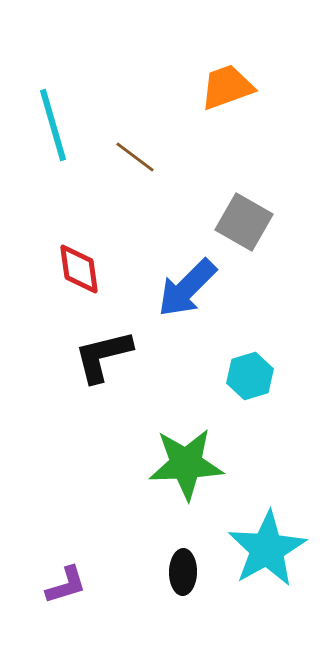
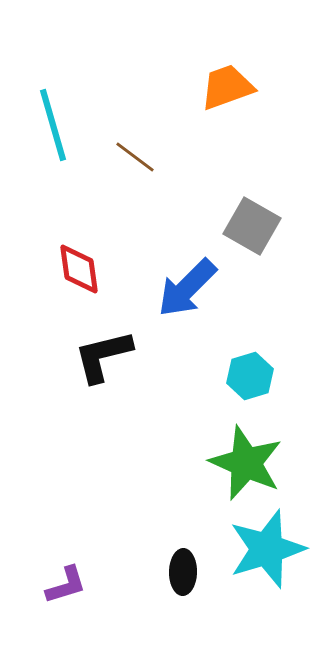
gray square: moved 8 px right, 4 px down
green star: moved 60 px right, 1 px up; rotated 26 degrees clockwise
cyan star: rotated 12 degrees clockwise
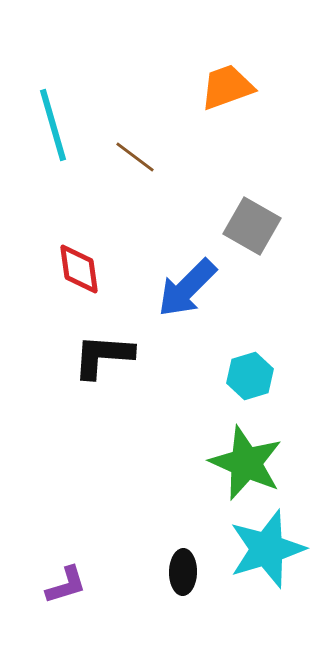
black L-shape: rotated 18 degrees clockwise
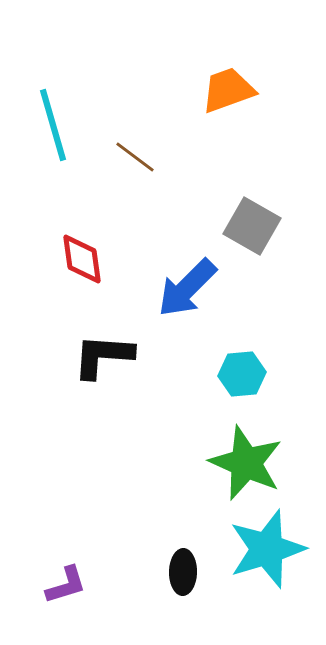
orange trapezoid: moved 1 px right, 3 px down
red diamond: moved 3 px right, 10 px up
cyan hexagon: moved 8 px left, 2 px up; rotated 12 degrees clockwise
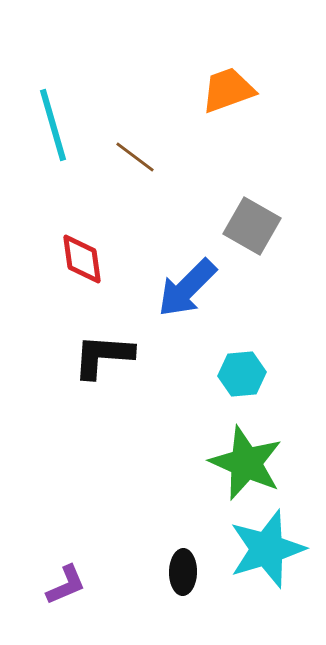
purple L-shape: rotated 6 degrees counterclockwise
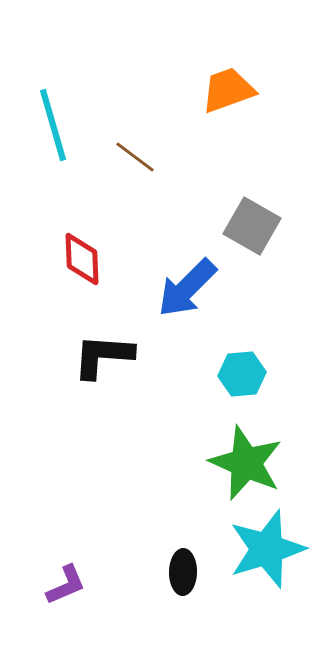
red diamond: rotated 6 degrees clockwise
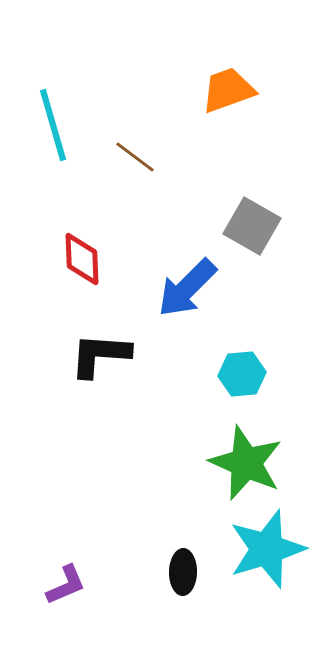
black L-shape: moved 3 px left, 1 px up
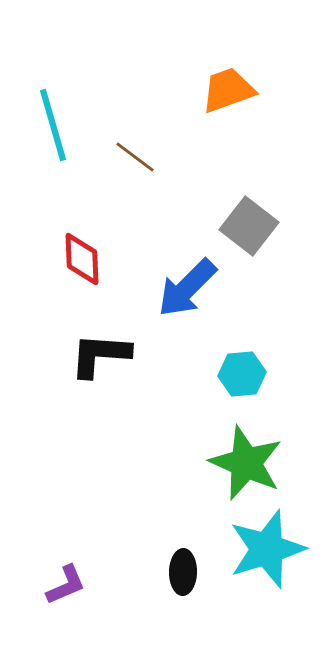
gray square: moved 3 px left; rotated 8 degrees clockwise
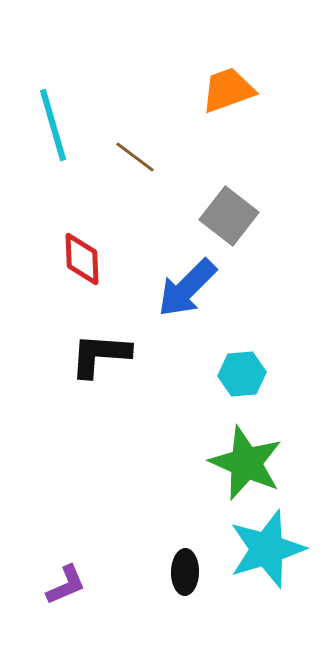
gray square: moved 20 px left, 10 px up
black ellipse: moved 2 px right
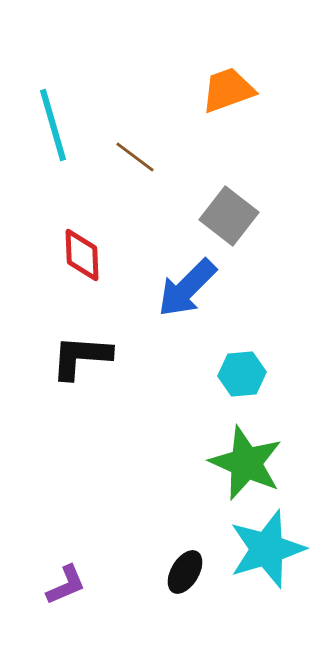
red diamond: moved 4 px up
black L-shape: moved 19 px left, 2 px down
black ellipse: rotated 30 degrees clockwise
